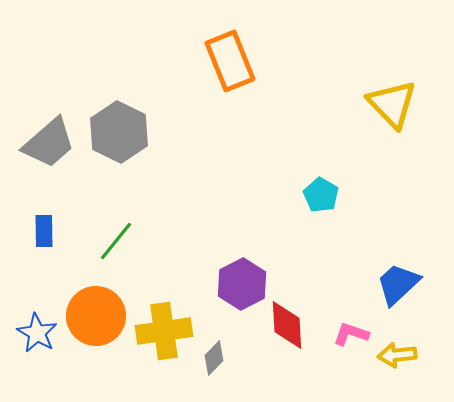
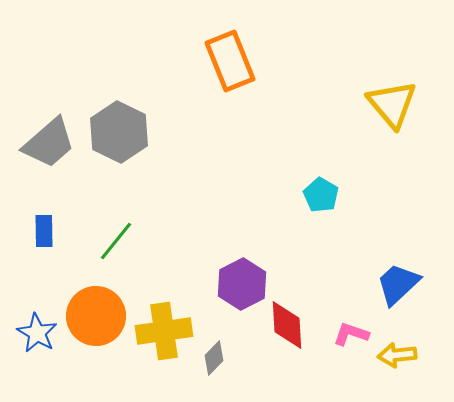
yellow triangle: rotated 4 degrees clockwise
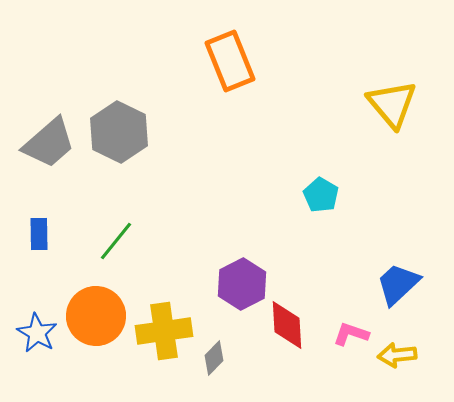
blue rectangle: moved 5 px left, 3 px down
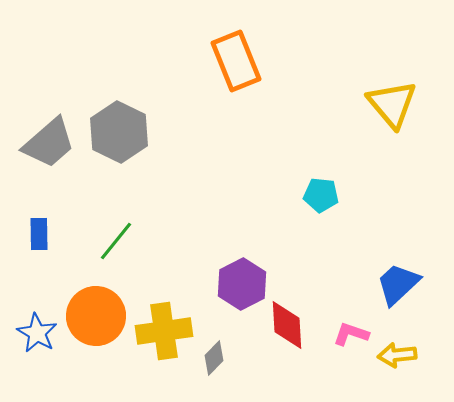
orange rectangle: moved 6 px right
cyan pentagon: rotated 24 degrees counterclockwise
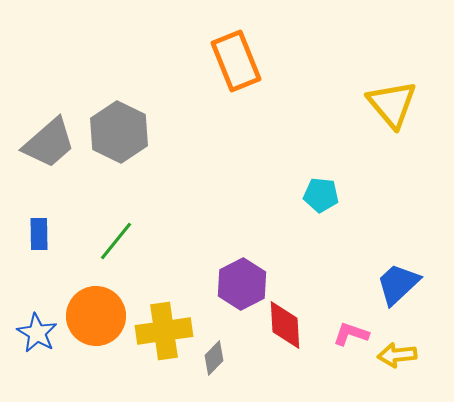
red diamond: moved 2 px left
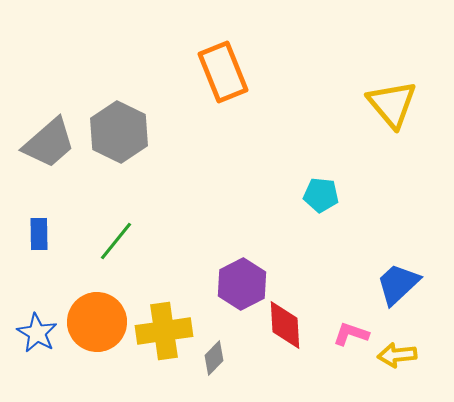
orange rectangle: moved 13 px left, 11 px down
orange circle: moved 1 px right, 6 px down
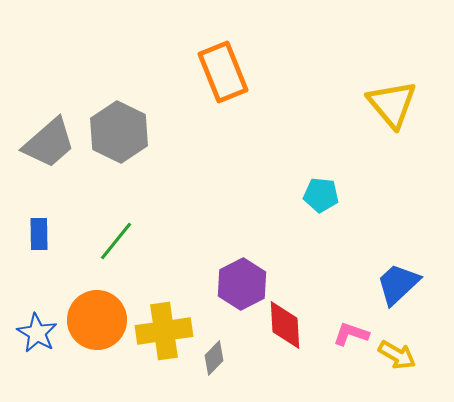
orange circle: moved 2 px up
yellow arrow: rotated 144 degrees counterclockwise
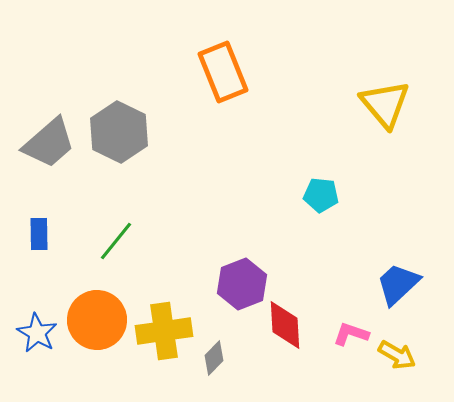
yellow triangle: moved 7 px left
purple hexagon: rotated 6 degrees clockwise
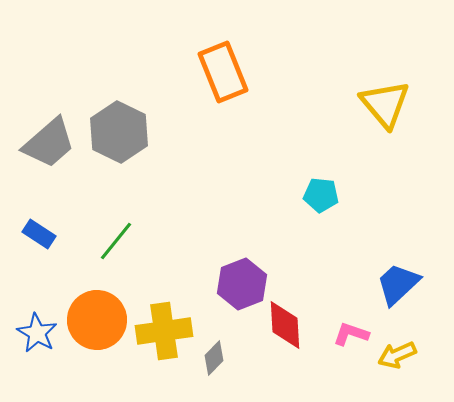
blue rectangle: rotated 56 degrees counterclockwise
yellow arrow: rotated 126 degrees clockwise
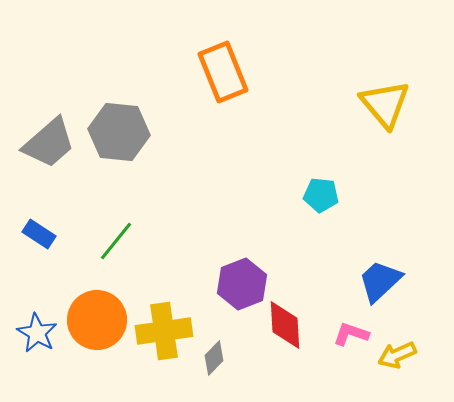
gray hexagon: rotated 20 degrees counterclockwise
blue trapezoid: moved 18 px left, 3 px up
